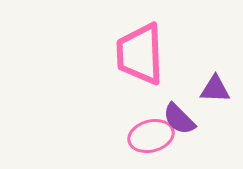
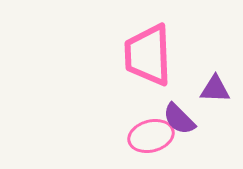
pink trapezoid: moved 8 px right, 1 px down
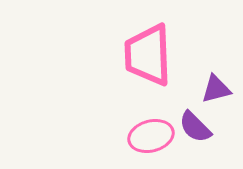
purple triangle: moved 1 px right; rotated 16 degrees counterclockwise
purple semicircle: moved 16 px right, 8 px down
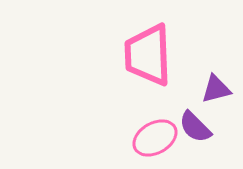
pink ellipse: moved 4 px right, 2 px down; rotated 15 degrees counterclockwise
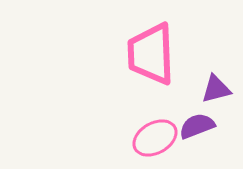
pink trapezoid: moved 3 px right, 1 px up
purple semicircle: moved 2 px right, 1 px up; rotated 114 degrees clockwise
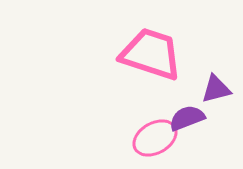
pink trapezoid: rotated 110 degrees clockwise
purple semicircle: moved 10 px left, 8 px up
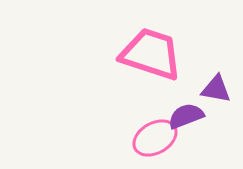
purple triangle: rotated 24 degrees clockwise
purple semicircle: moved 1 px left, 2 px up
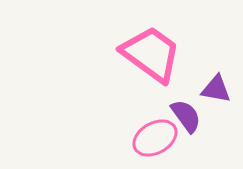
pink trapezoid: rotated 18 degrees clockwise
purple semicircle: rotated 75 degrees clockwise
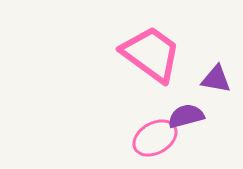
purple triangle: moved 10 px up
purple semicircle: rotated 69 degrees counterclockwise
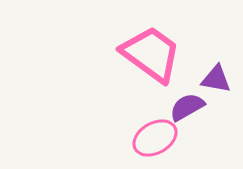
purple semicircle: moved 1 px right, 9 px up; rotated 15 degrees counterclockwise
